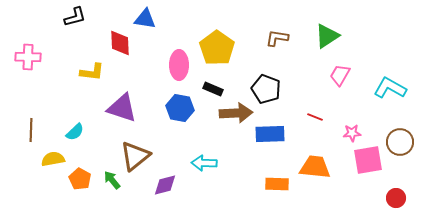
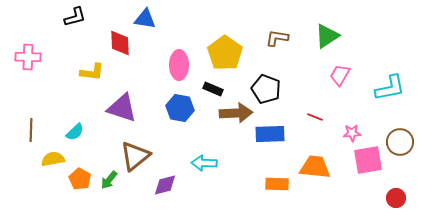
yellow pentagon: moved 8 px right, 5 px down
cyan L-shape: rotated 140 degrees clockwise
green arrow: moved 3 px left; rotated 102 degrees counterclockwise
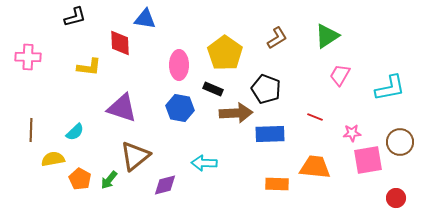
brown L-shape: rotated 140 degrees clockwise
yellow L-shape: moved 3 px left, 5 px up
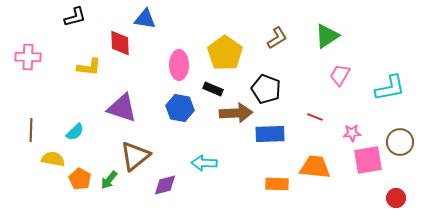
yellow semicircle: rotated 20 degrees clockwise
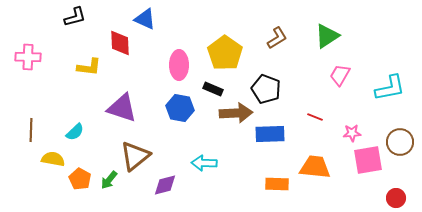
blue triangle: rotated 15 degrees clockwise
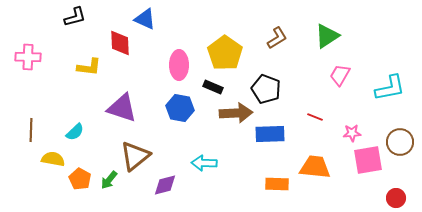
black rectangle: moved 2 px up
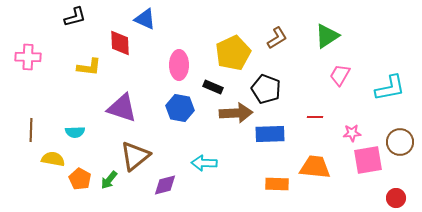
yellow pentagon: moved 8 px right; rotated 12 degrees clockwise
red line: rotated 21 degrees counterclockwise
cyan semicircle: rotated 42 degrees clockwise
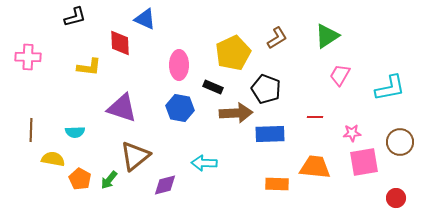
pink square: moved 4 px left, 2 px down
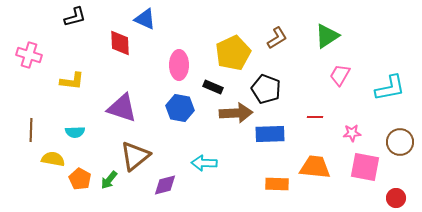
pink cross: moved 1 px right, 2 px up; rotated 15 degrees clockwise
yellow L-shape: moved 17 px left, 14 px down
pink square: moved 1 px right, 5 px down; rotated 20 degrees clockwise
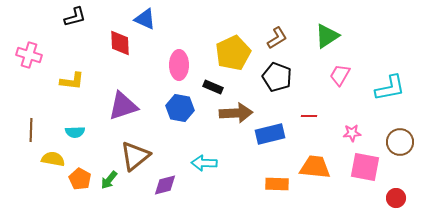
black pentagon: moved 11 px right, 12 px up
purple triangle: moved 1 px right, 2 px up; rotated 36 degrees counterclockwise
red line: moved 6 px left, 1 px up
blue rectangle: rotated 12 degrees counterclockwise
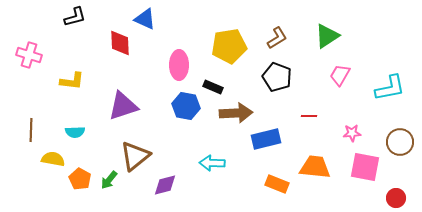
yellow pentagon: moved 4 px left, 7 px up; rotated 16 degrees clockwise
blue hexagon: moved 6 px right, 2 px up
blue rectangle: moved 4 px left, 5 px down
cyan arrow: moved 8 px right
orange rectangle: rotated 20 degrees clockwise
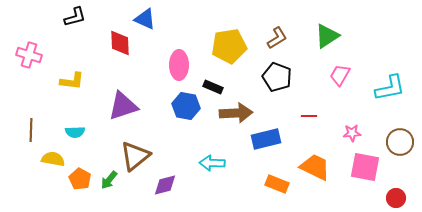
orange trapezoid: rotated 20 degrees clockwise
